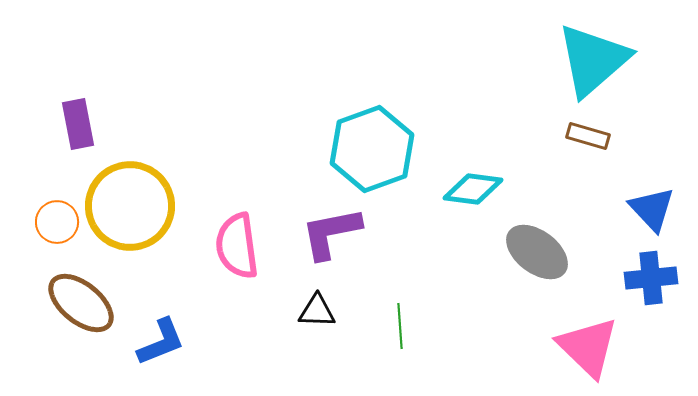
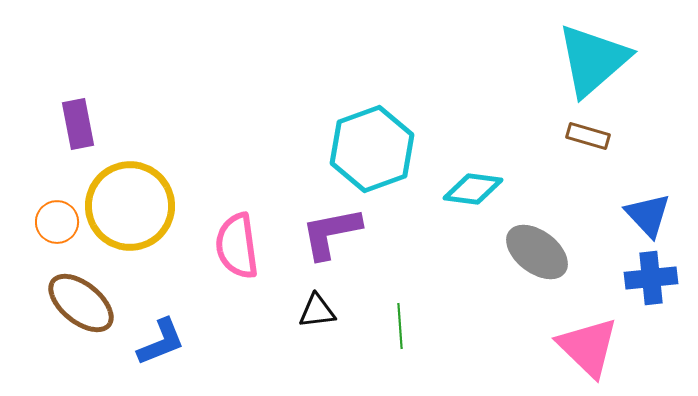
blue triangle: moved 4 px left, 6 px down
black triangle: rotated 9 degrees counterclockwise
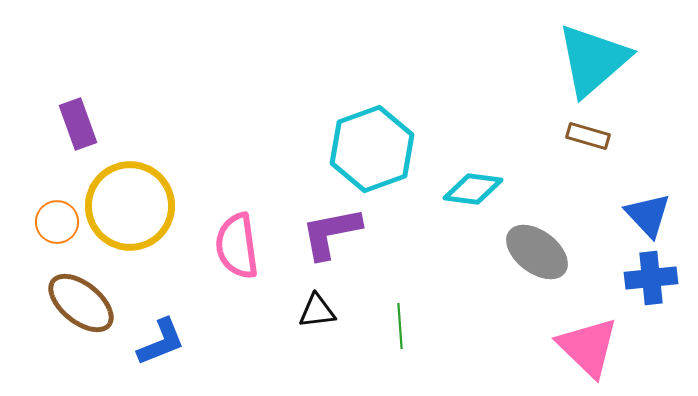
purple rectangle: rotated 9 degrees counterclockwise
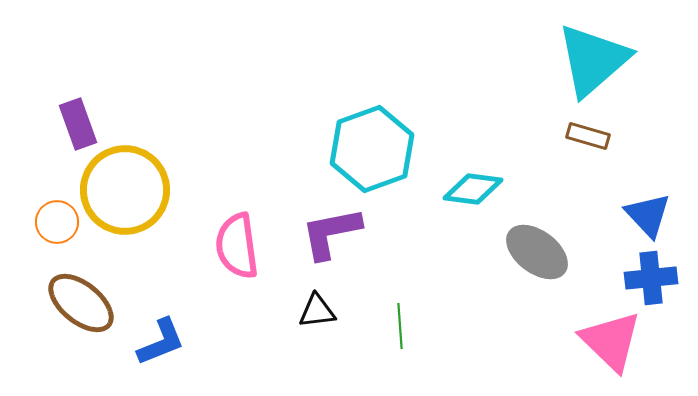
yellow circle: moved 5 px left, 16 px up
pink triangle: moved 23 px right, 6 px up
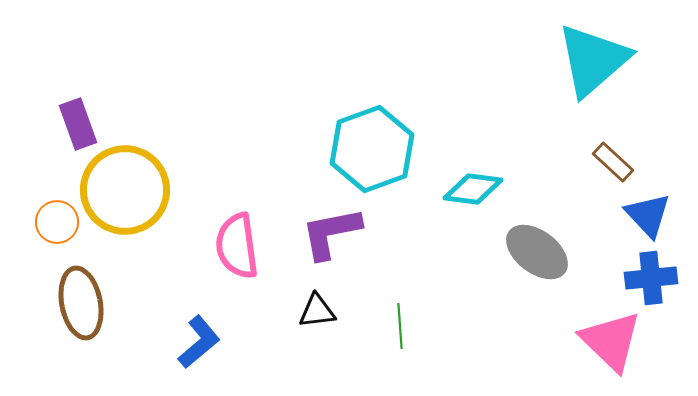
brown rectangle: moved 25 px right, 26 px down; rotated 27 degrees clockwise
brown ellipse: rotated 40 degrees clockwise
blue L-shape: moved 38 px right; rotated 18 degrees counterclockwise
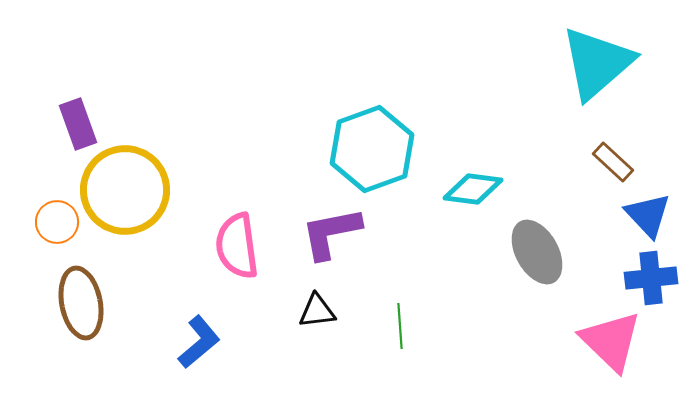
cyan triangle: moved 4 px right, 3 px down
gray ellipse: rotated 24 degrees clockwise
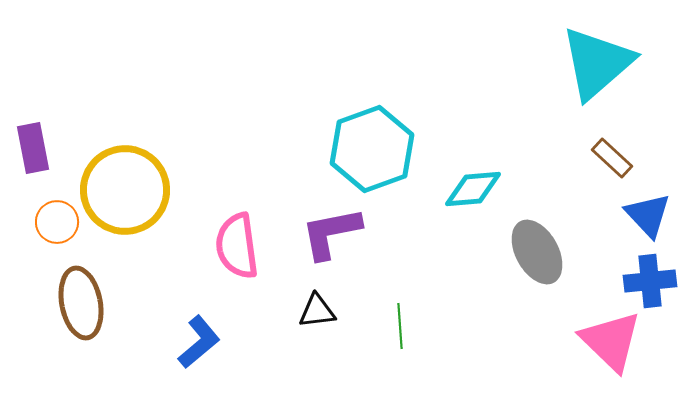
purple rectangle: moved 45 px left, 24 px down; rotated 9 degrees clockwise
brown rectangle: moved 1 px left, 4 px up
cyan diamond: rotated 12 degrees counterclockwise
blue cross: moved 1 px left, 3 px down
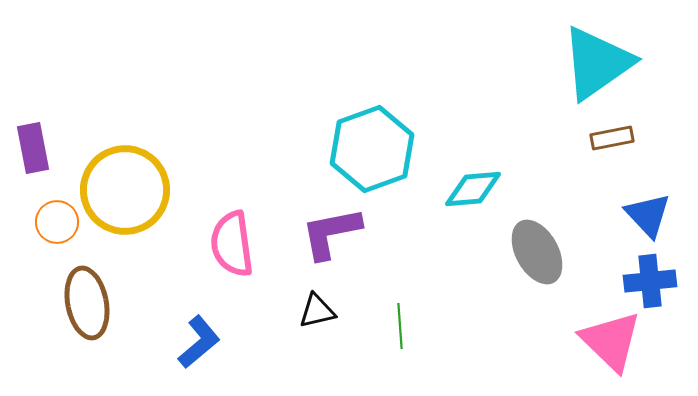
cyan triangle: rotated 6 degrees clockwise
brown rectangle: moved 20 px up; rotated 54 degrees counterclockwise
pink semicircle: moved 5 px left, 2 px up
brown ellipse: moved 6 px right
black triangle: rotated 6 degrees counterclockwise
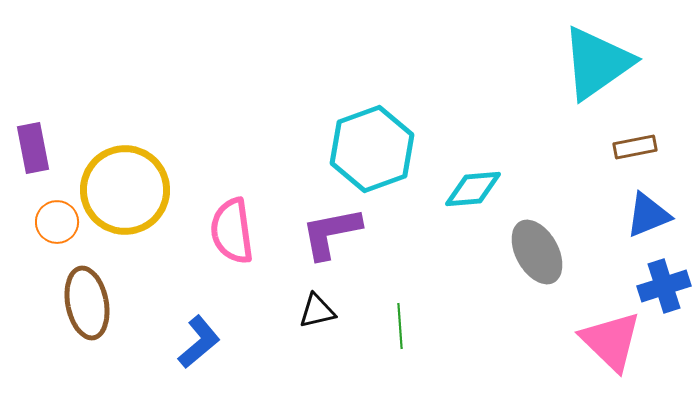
brown rectangle: moved 23 px right, 9 px down
blue triangle: rotated 51 degrees clockwise
pink semicircle: moved 13 px up
blue cross: moved 14 px right, 5 px down; rotated 12 degrees counterclockwise
